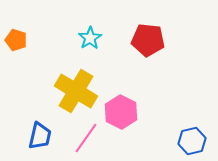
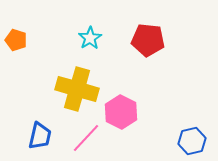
yellow cross: moved 1 px right, 2 px up; rotated 15 degrees counterclockwise
pink line: rotated 8 degrees clockwise
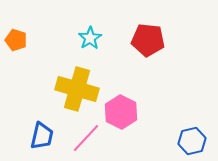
blue trapezoid: moved 2 px right
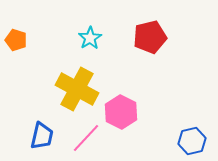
red pentagon: moved 2 px right, 3 px up; rotated 20 degrees counterclockwise
yellow cross: rotated 12 degrees clockwise
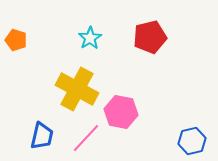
pink hexagon: rotated 16 degrees counterclockwise
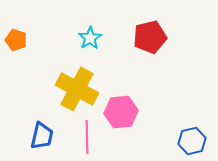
pink hexagon: rotated 16 degrees counterclockwise
pink line: moved 1 px right, 1 px up; rotated 44 degrees counterclockwise
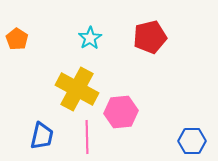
orange pentagon: moved 1 px right, 1 px up; rotated 15 degrees clockwise
blue hexagon: rotated 12 degrees clockwise
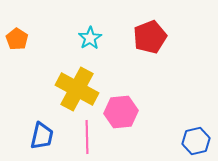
red pentagon: rotated 8 degrees counterclockwise
blue hexagon: moved 4 px right; rotated 12 degrees counterclockwise
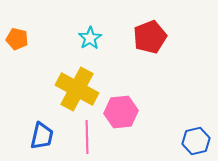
orange pentagon: rotated 20 degrees counterclockwise
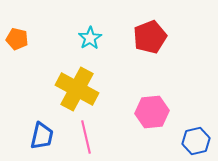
pink hexagon: moved 31 px right
pink line: moved 1 px left; rotated 12 degrees counterclockwise
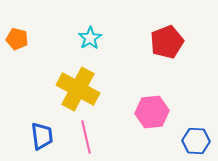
red pentagon: moved 17 px right, 5 px down
yellow cross: moved 1 px right
blue trapezoid: rotated 20 degrees counterclockwise
blue hexagon: rotated 16 degrees clockwise
